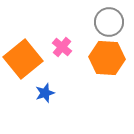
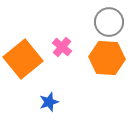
blue star: moved 4 px right, 9 px down
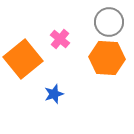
pink cross: moved 2 px left, 8 px up
blue star: moved 5 px right, 8 px up
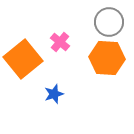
pink cross: moved 3 px down
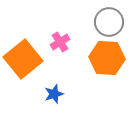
pink cross: rotated 18 degrees clockwise
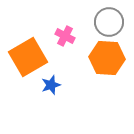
pink cross: moved 5 px right, 6 px up; rotated 30 degrees counterclockwise
orange square: moved 5 px right, 2 px up; rotated 9 degrees clockwise
blue star: moved 3 px left, 9 px up
